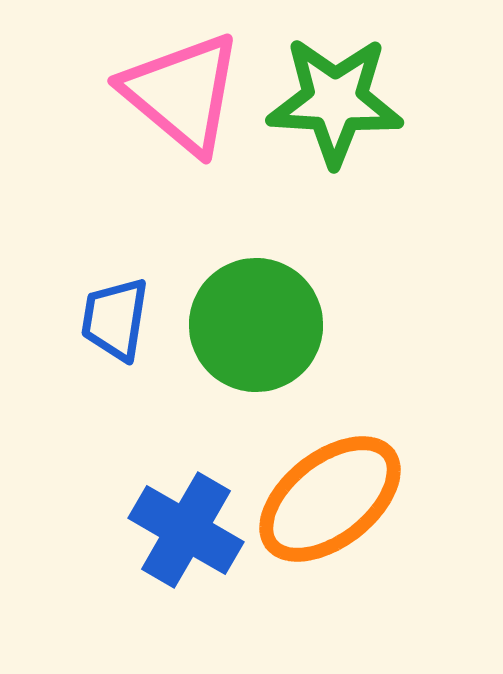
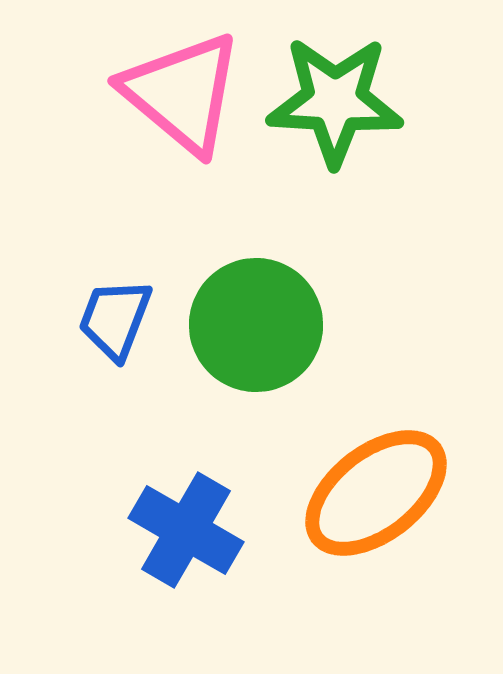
blue trapezoid: rotated 12 degrees clockwise
orange ellipse: moved 46 px right, 6 px up
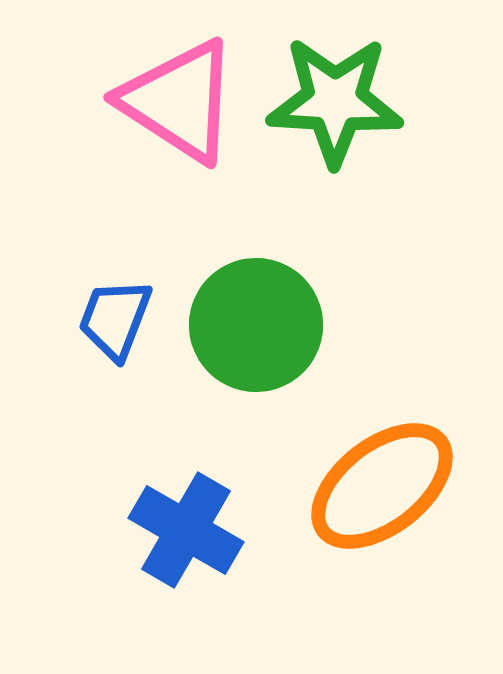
pink triangle: moved 3 px left, 8 px down; rotated 7 degrees counterclockwise
orange ellipse: moved 6 px right, 7 px up
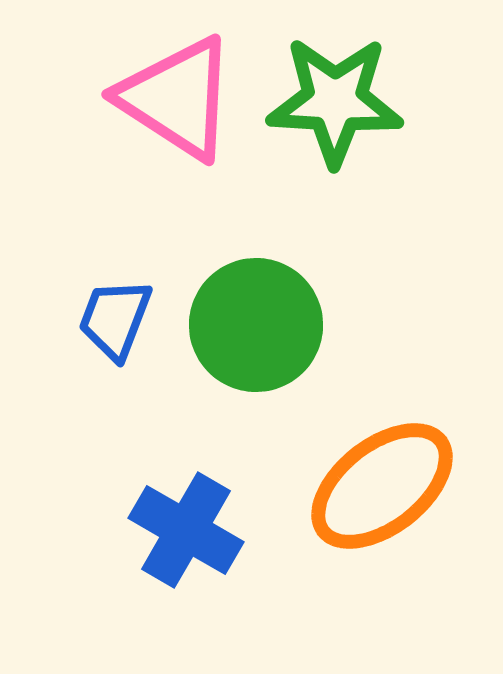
pink triangle: moved 2 px left, 3 px up
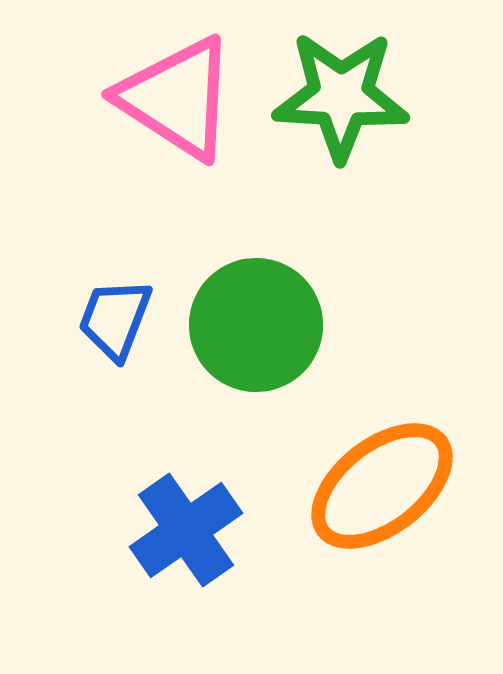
green star: moved 6 px right, 5 px up
blue cross: rotated 25 degrees clockwise
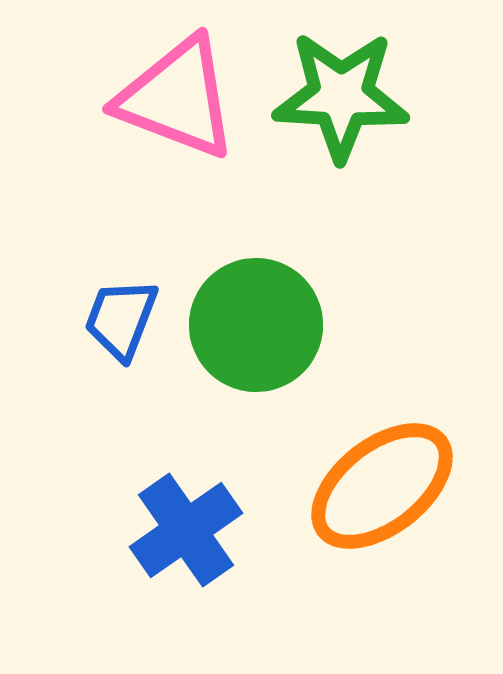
pink triangle: rotated 12 degrees counterclockwise
blue trapezoid: moved 6 px right
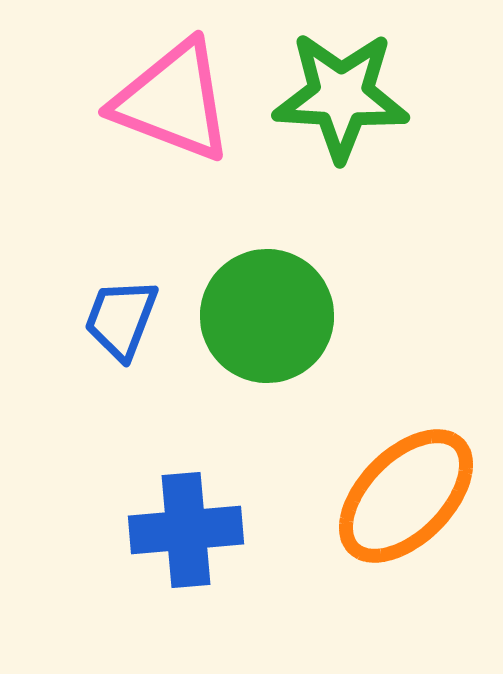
pink triangle: moved 4 px left, 3 px down
green circle: moved 11 px right, 9 px up
orange ellipse: moved 24 px right, 10 px down; rotated 7 degrees counterclockwise
blue cross: rotated 30 degrees clockwise
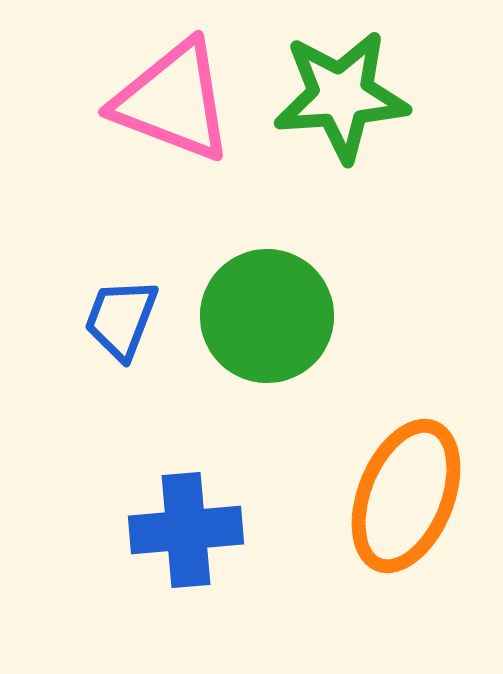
green star: rotated 7 degrees counterclockwise
orange ellipse: rotated 23 degrees counterclockwise
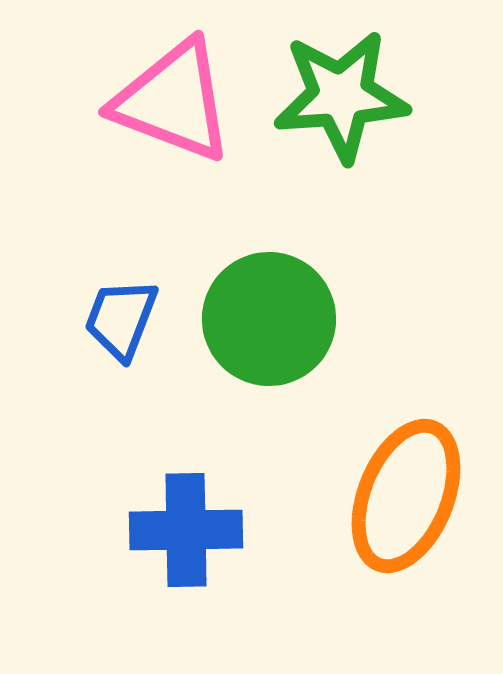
green circle: moved 2 px right, 3 px down
blue cross: rotated 4 degrees clockwise
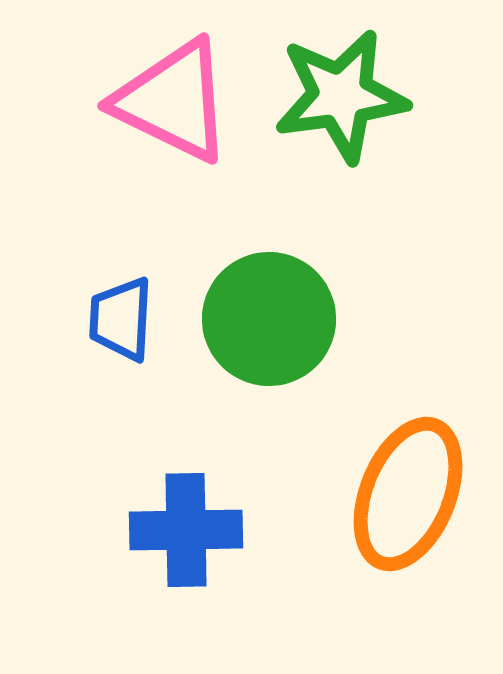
green star: rotated 4 degrees counterclockwise
pink triangle: rotated 5 degrees clockwise
blue trapezoid: rotated 18 degrees counterclockwise
orange ellipse: moved 2 px right, 2 px up
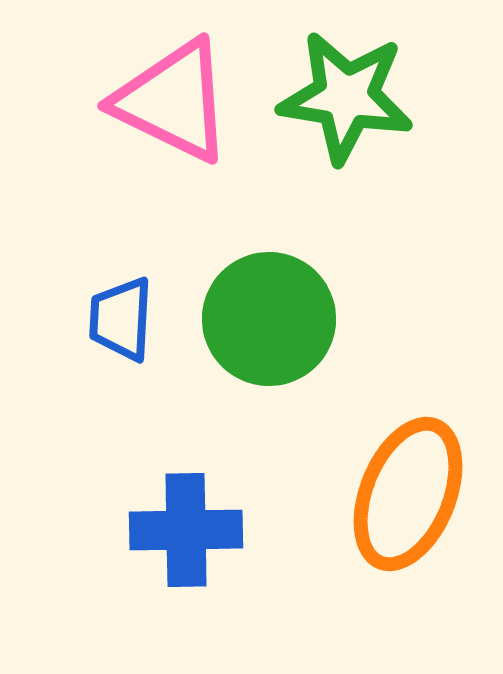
green star: moved 5 px right, 1 px down; rotated 17 degrees clockwise
